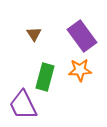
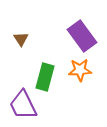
brown triangle: moved 13 px left, 5 px down
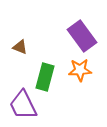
brown triangle: moved 1 px left, 8 px down; rotated 35 degrees counterclockwise
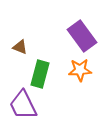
green rectangle: moved 5 px left, 3 px up
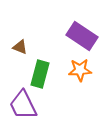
purple rectangle: rotated 20 degrees counterclockwise
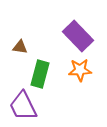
purple rectangle: moved 4 px left; rotated 12 degrees clockwise
brown triangle: rotated 14 degrees counterclockwise
purple trapezoid: moved 1 px down
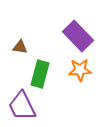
purple trapezoid: moved 1 px left
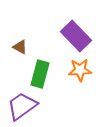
purple rectangle: moved 2 px left
brown triangle: rotated 21 degrees clockwise
purple trapezoid: rotated 80 degrees clockwise
